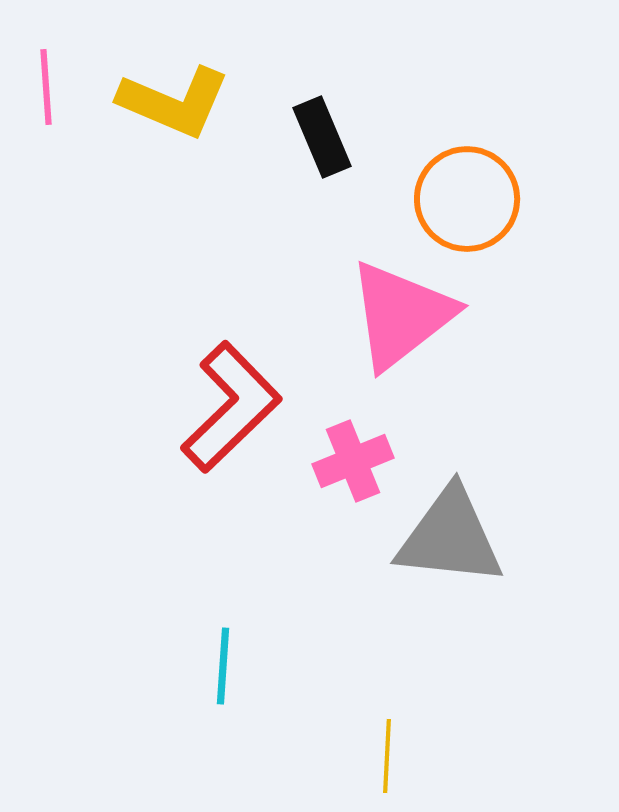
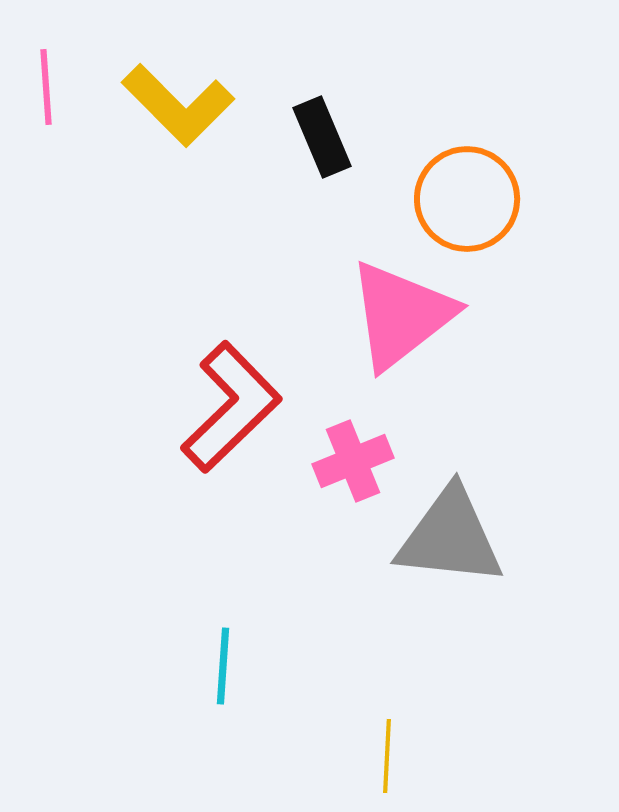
yellow L-shape: moved 4 px right, 3 px down; rotated 22 degrees clockwise
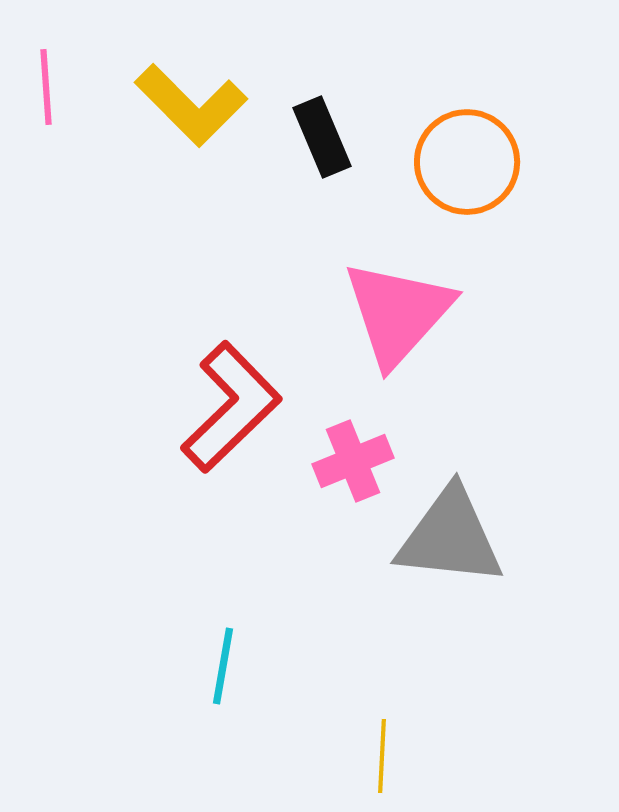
yellow L-shape: moved 13 px right
orange circle: moved 37 px up
pink triangle: moved 3 px left, 2 px up; rotated 10 degrees counterclockwise
cyan line: rotated 6 degrees clockwise
yellow line: moved 5 px left
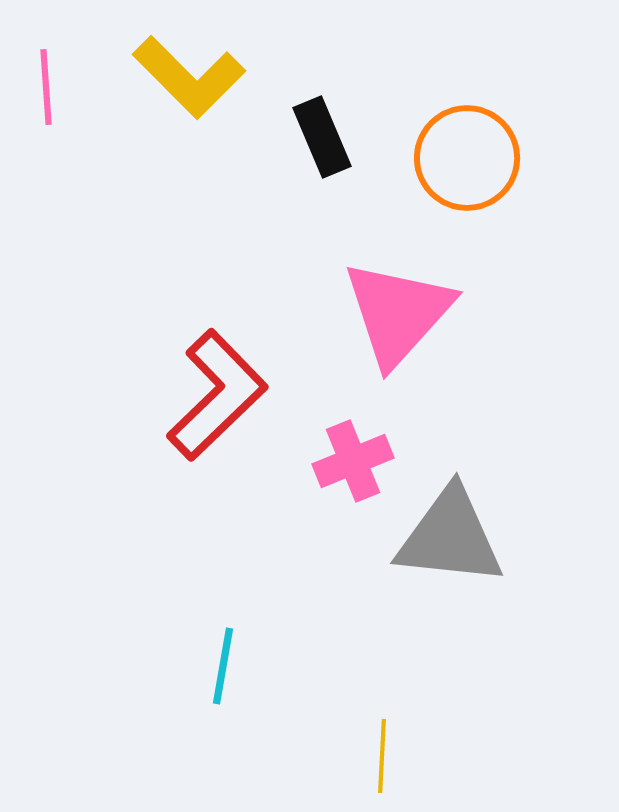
yellow L-shape: moved 2 px left, 28 px up
orange circle: moved 4 px up
red L-shape: moved 14 px left, 12 px up
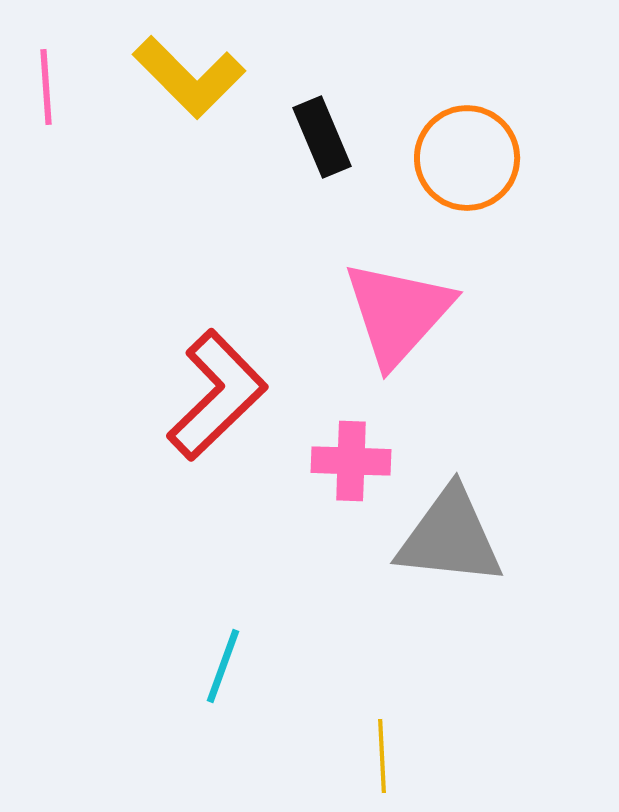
pink cross: moved 2 px left; rotated 24 degrees clockwise
cyan line: rotated 10 degrees clockwise
yellow line: rotated 6 degrees counterclockwise
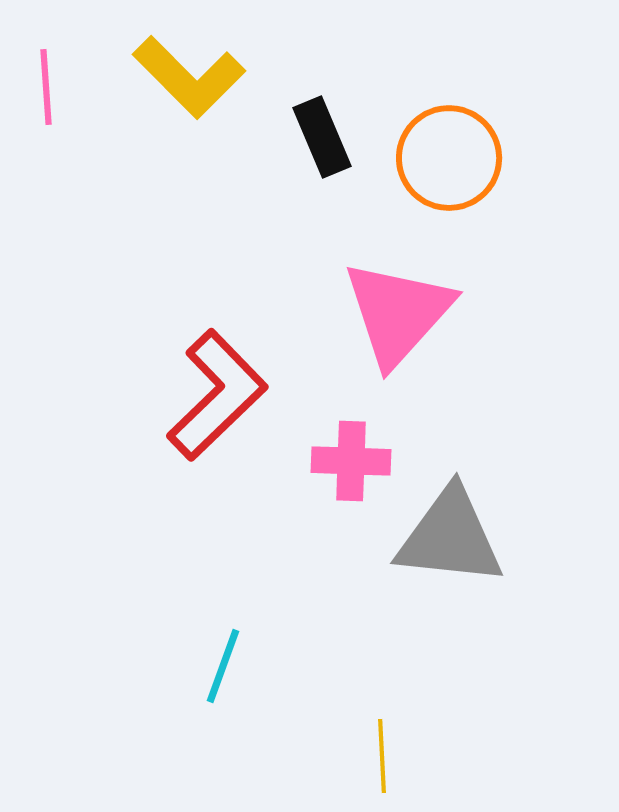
orange circle: moved 18 px left
